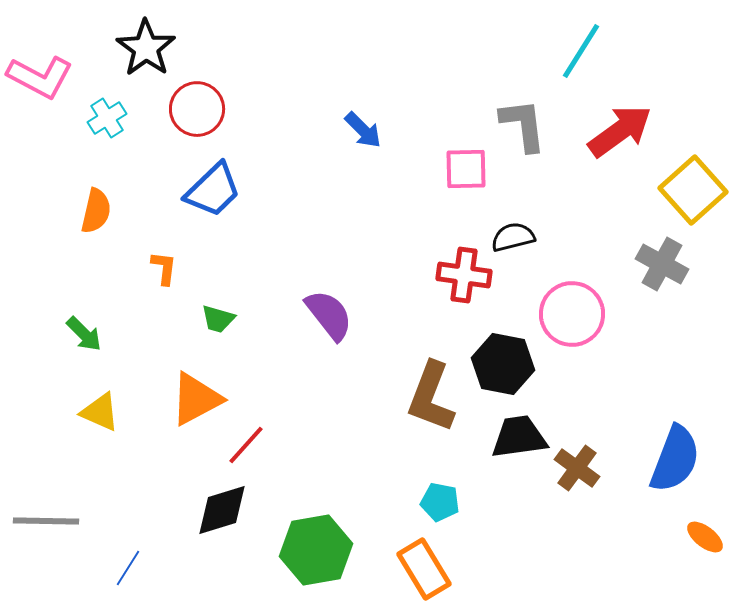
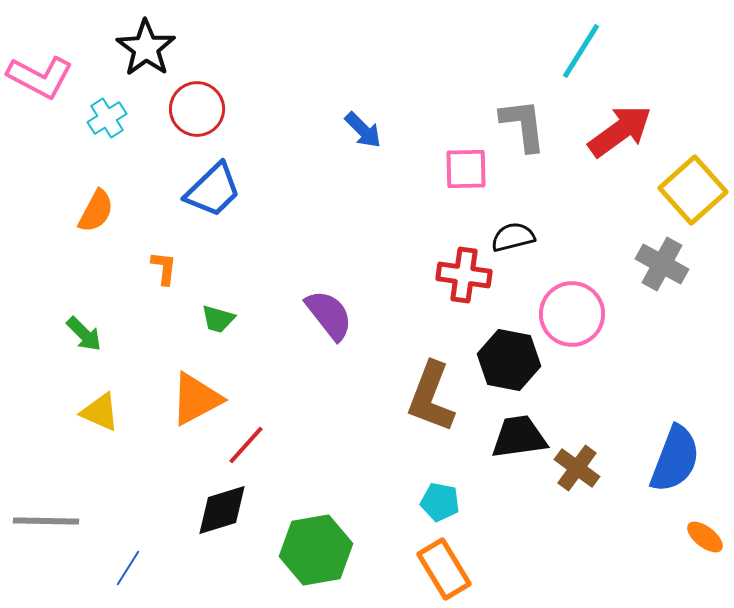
orange semicircle: rotated 15 degrees clockwise
black hexagon: moved 6 px right, 4 px up
orange rectangle: moved 20 px right
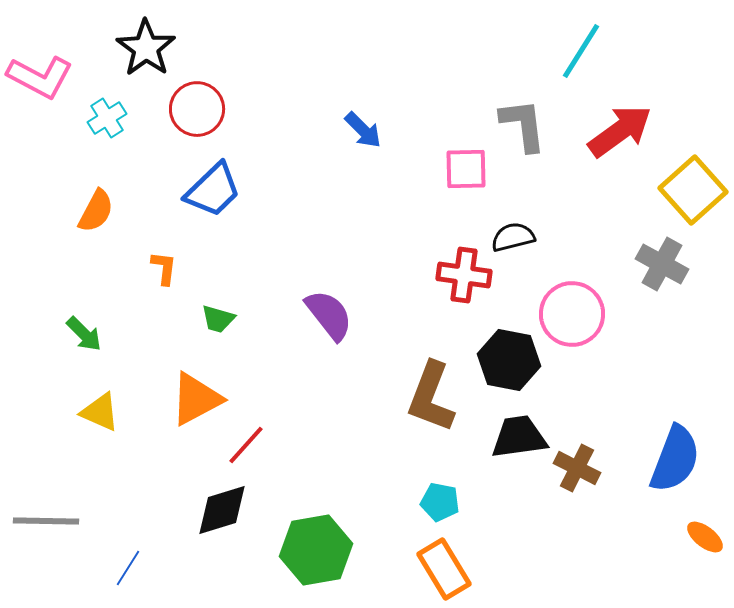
brown cross: rotated 9 degrees counterclockwise
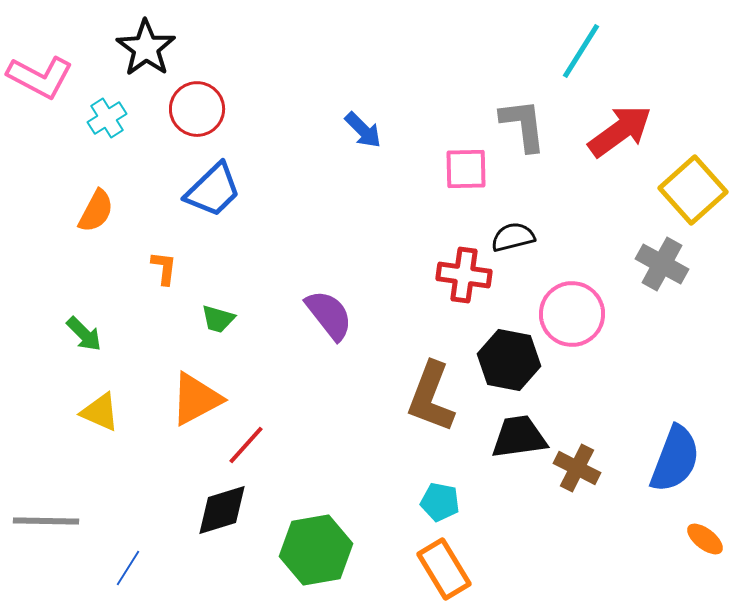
orange ellipse: moved 2 px down
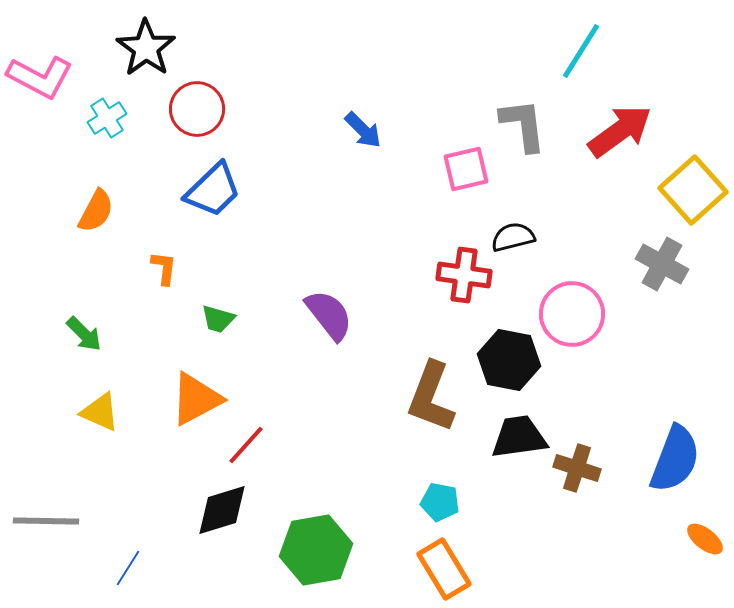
pink square: rotated 12 degrees counterclockwise
brown cross: rotated 9 degrees counterclockwise
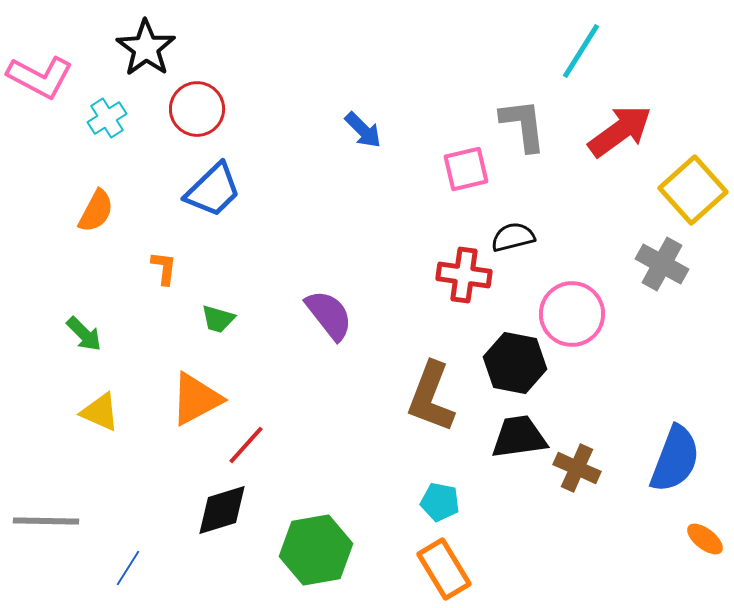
black hexagon: moved 6 px right, 3 px down
brown cross: rotated 6 degrees clockwise
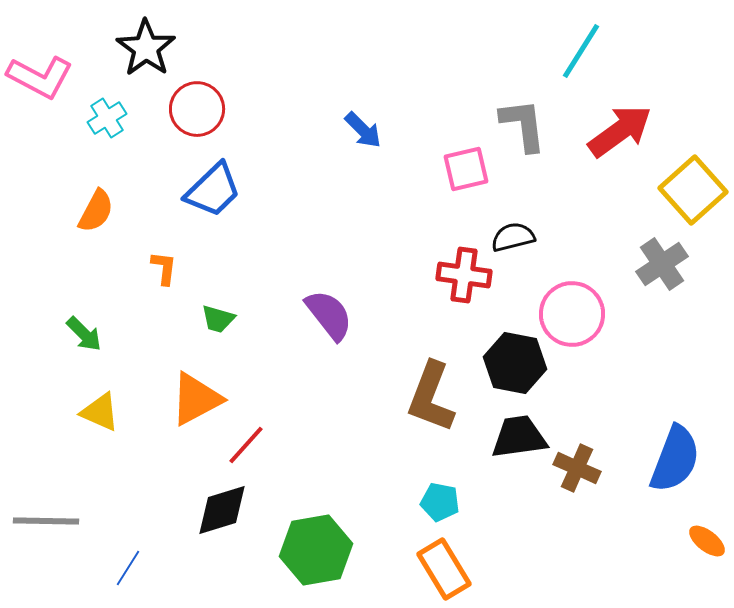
gray cross: rotated 27 degrees clockwise
orange ellipse: moved 2 px right, 2 px down
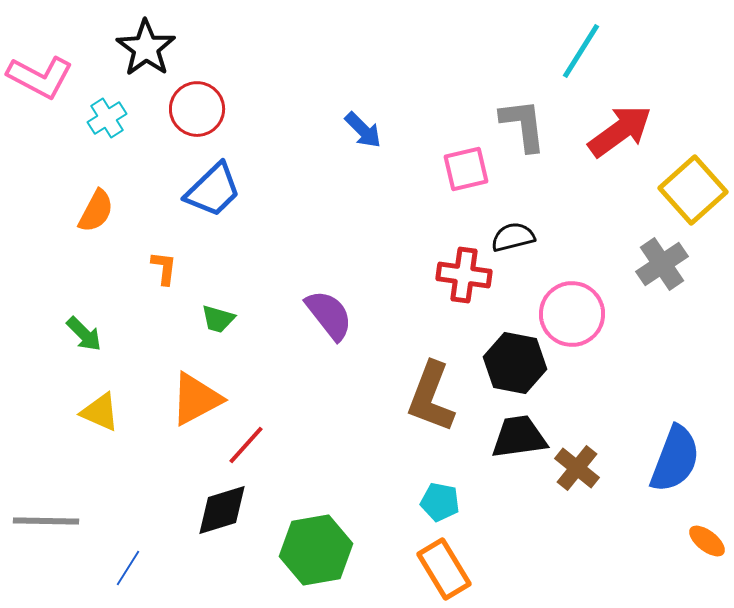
brown cross: rotated 15 degrees clockwise
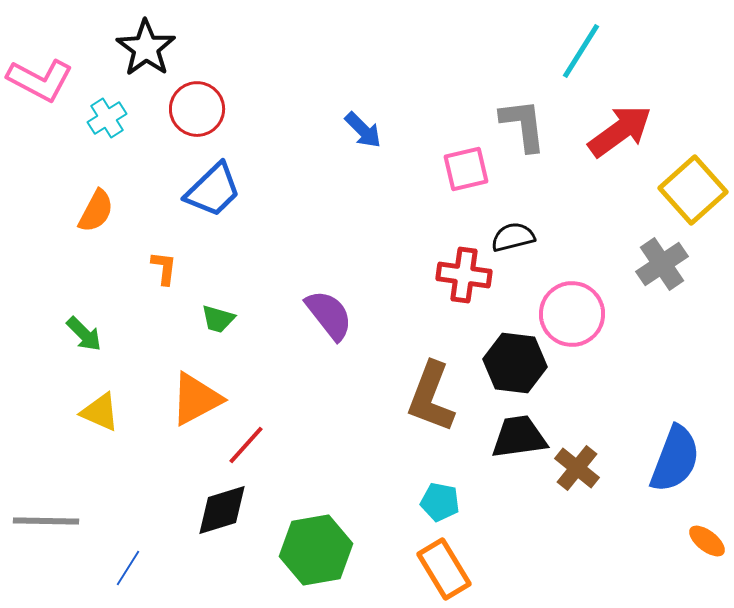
pink L-shape: moved 3 px down
black hexagon: rotated 4 degrees counterclockwise
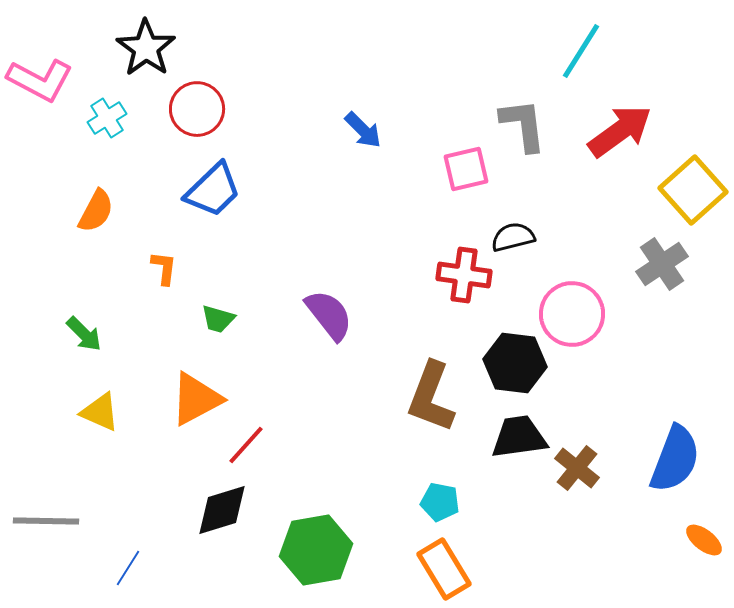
orange ellipse: moved 3 px left, 1 px up
